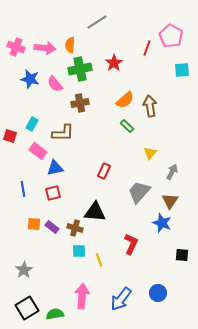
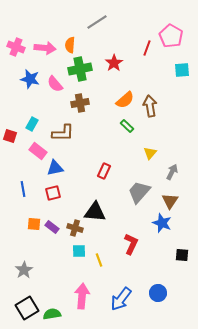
green semicircle at (55, 314): moved 3 px left
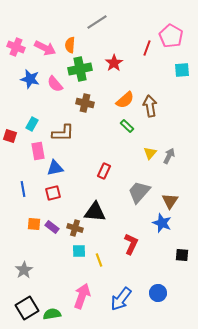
pink arrow at (45, 48): rotated 20 degrees clockwise
brown cross at (80, 103): moved 5 px right; rotated 24 degrees clockwise
pink rectangle at (38, 151): rotated 42 degrees clockwise
gray arrow at (172, 172): moved 3 px left, 16 px up
pink arrow at (82, 296): rotated 15 degrees clockwise
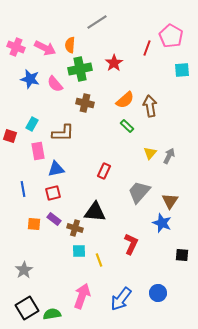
blue triangle at (55, 168): moved 1 px right, 1 px down
purple rectangle at (52, 227): moved 2 px right, 8 px up
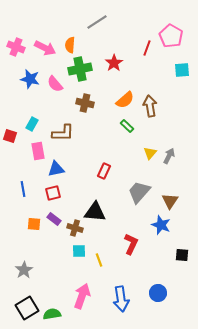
blue star at (162, 223): moved 1 px left, 2 px down
blue arrow at (121, 299): rotated 45 degrees counterclockwise
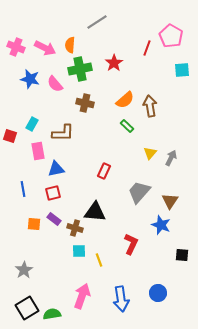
gray arrow at (169, 156): moved 2 px right, 2 px down
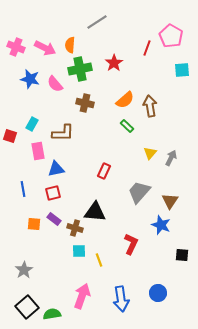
black square at (27, 308): moved 1 px up; rotated 10 degrees counterclockwise
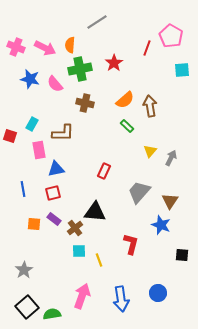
pink rectangle at (38, 151): moved 1 px right, 1 px up
yellow triangle at (150, 153): moved 2 px up
brown cross at (75, 228): rotated 35 degrees clockwise
red L-shape at (131, 244): rotated 10 degrees counterclockwise
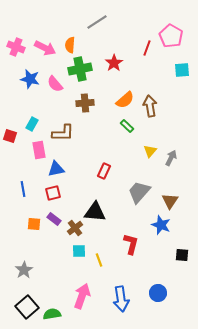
brown cross at (85, 103): rotated 18 degrees counterclockwise
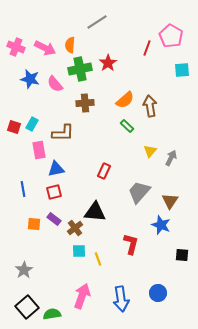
red star at (114, 63): moved 6 px left
red square at (10, 136): moved 4 px right, 9 px up
red square at (53, 193): moved 1 px right, 1 px up
yellow line at (99, 260): moved 1 px left, 1 px up
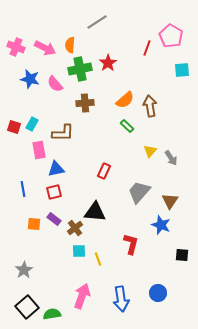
gray arrow at (171, 158): rotated 119 degrees clockwise
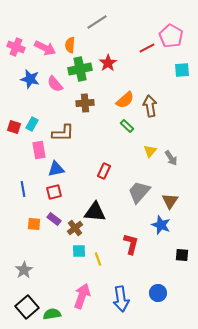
red line at (147, 48): rotated 42 degrees clockwise
